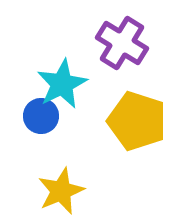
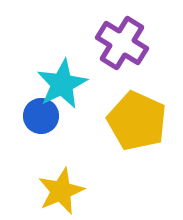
yellow pentagon: rotated 6 degrees clockwise
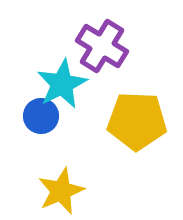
purple cross: moved 20 px left, 3 px down
yellow pentagon: rotated 22 degrees counterclockwise
